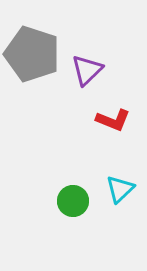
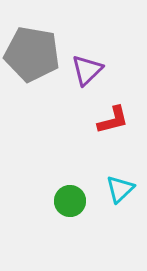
gray pentagon: rotated 8 degrees counterclockwise
red L-shape: rotated 36 degrees counterclockwise
green circle: moved 3 px left
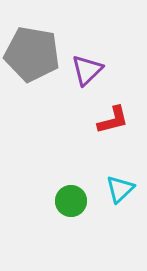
green circle: moved 1 px right
